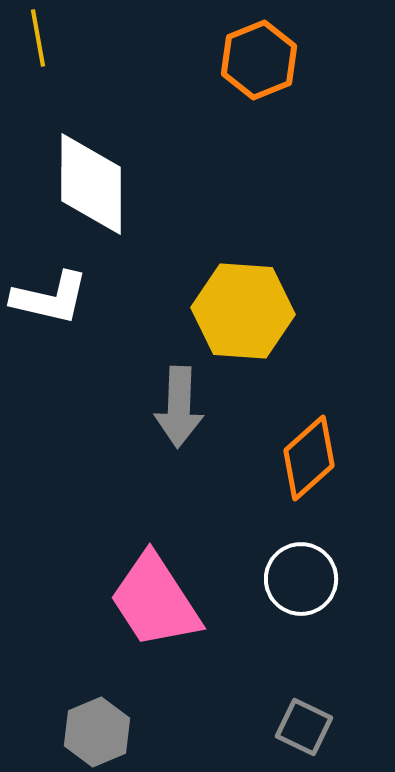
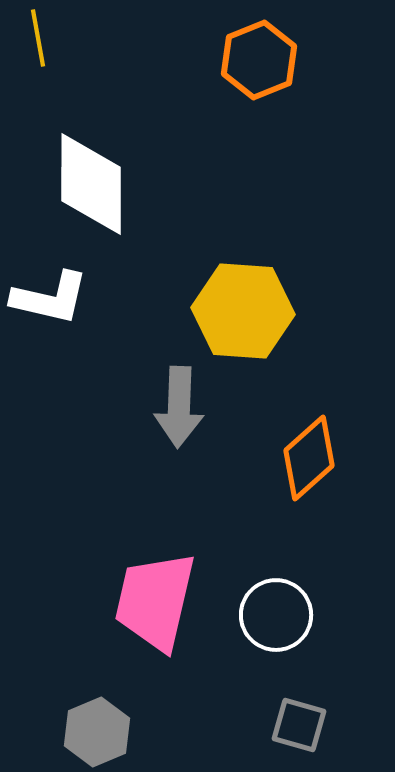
white circle: moved 25 px left, 36 px down
pink trapezoid: rotated 46 degrees clockwise
gray square: moved 5 px left, 2 px up; rotated 10 degrees counterclockwise
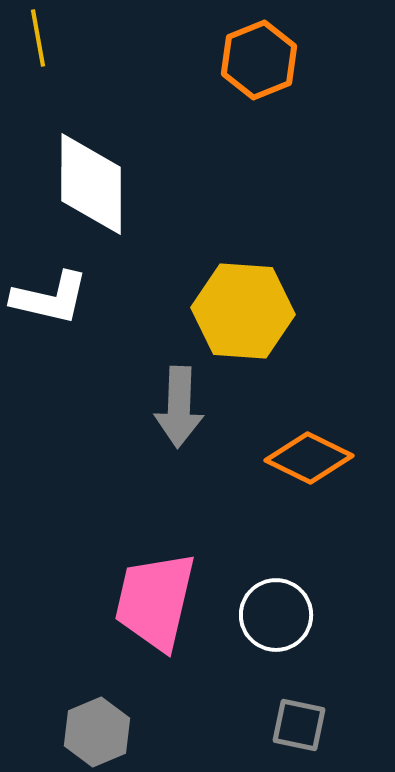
orange diamond: rotated 68 degrees clockwise
gray square: rotated 4 degrees counterclockwise
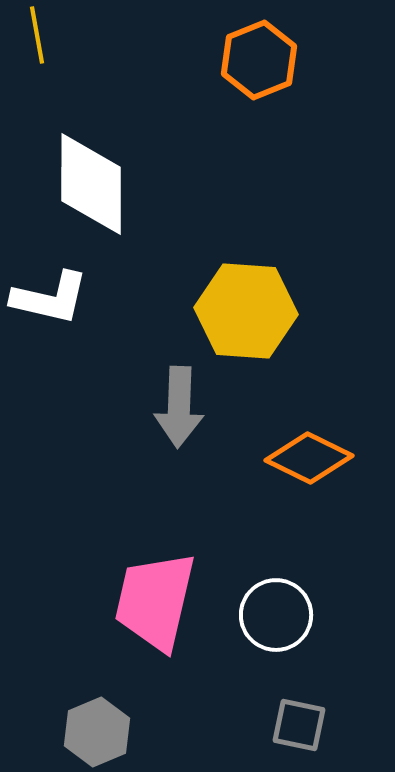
yellow line: moved 1 px left, 3 px up
yellow hexagon: moved 3 px right
